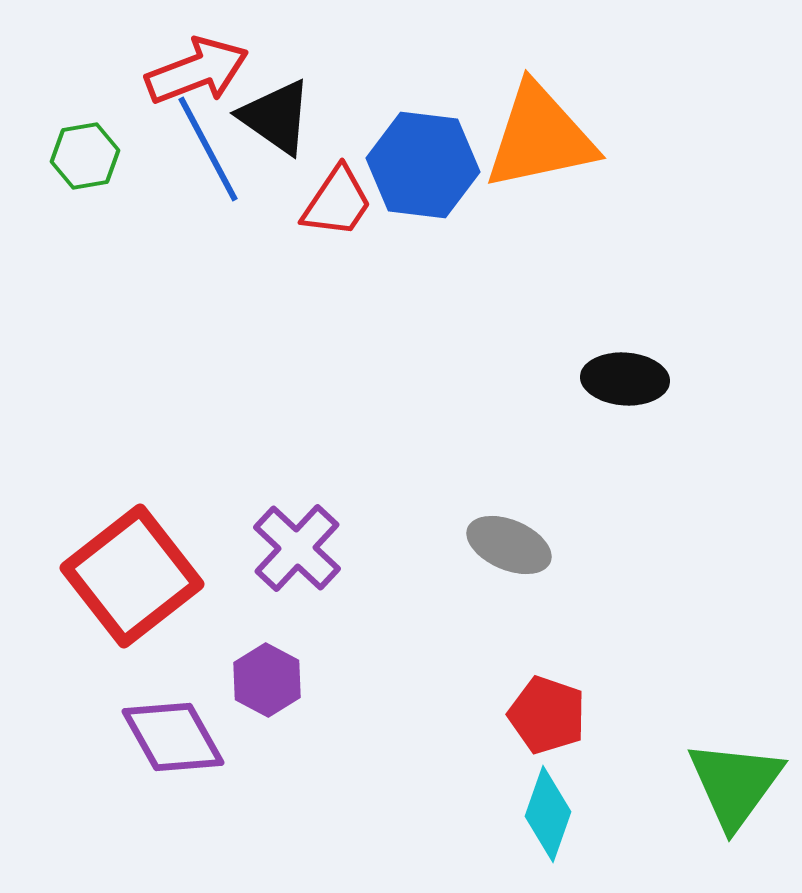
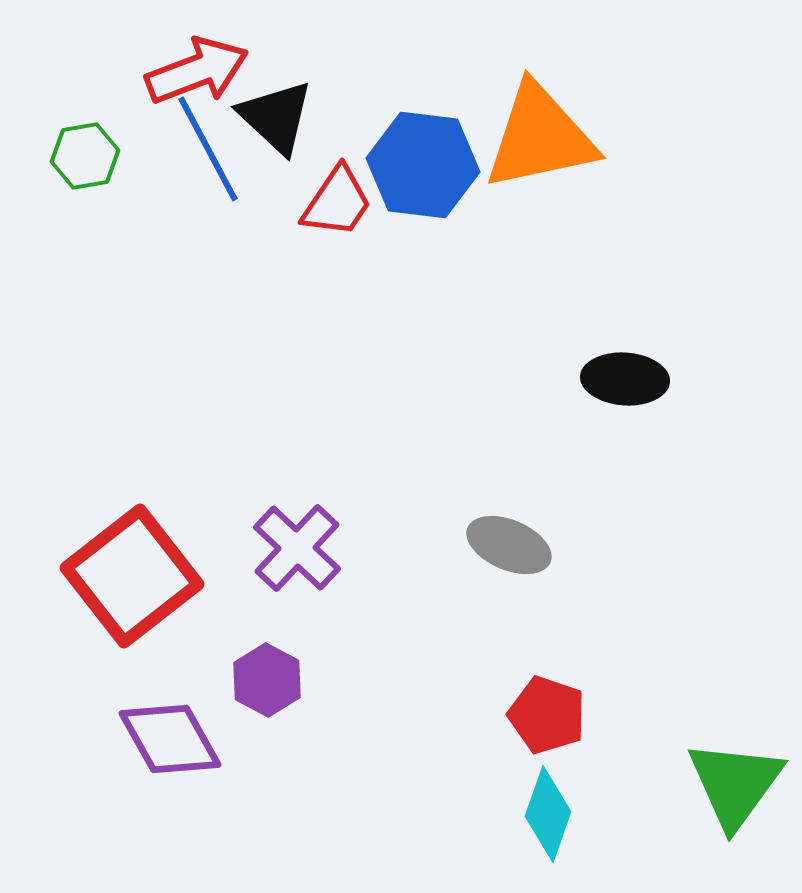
black triangle: rotated 8 degrees clockwise
purple diamond: moved 3 px left, 2 px down
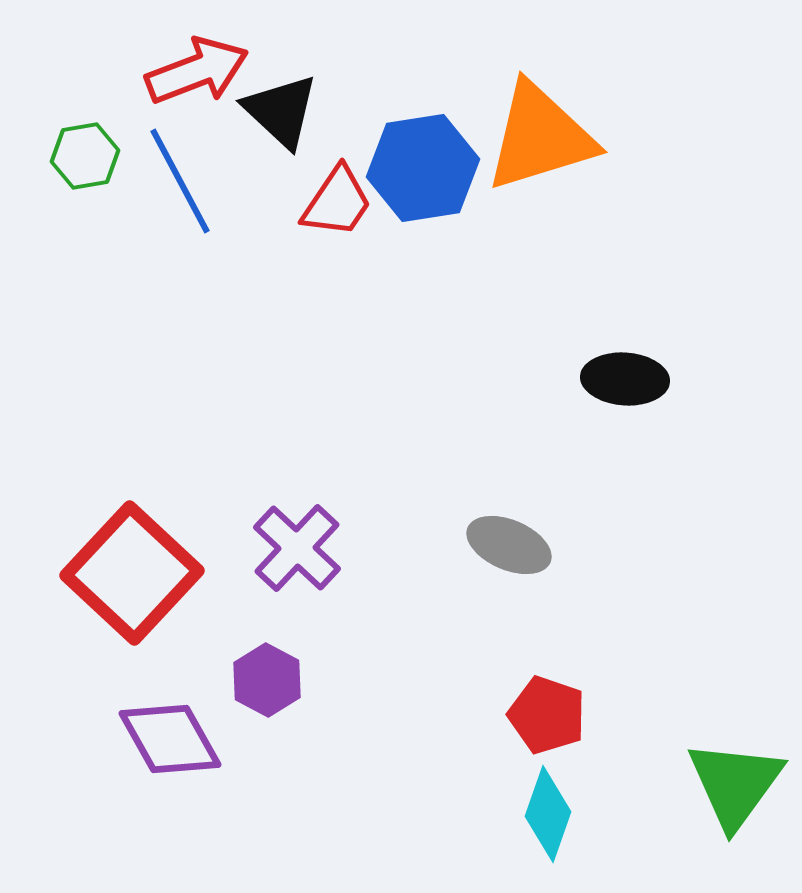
black triangle: moved 5 px right, 6 px up
orange triangle: rotated 5 degrees counterclockwise
blue line: moved 28 px left, 32 px down
blue hexagon: moved 3 px down; rotated 16 degrees counterclockwise
red square: moved 3 px up; rotated 9 degrees counterclockwise
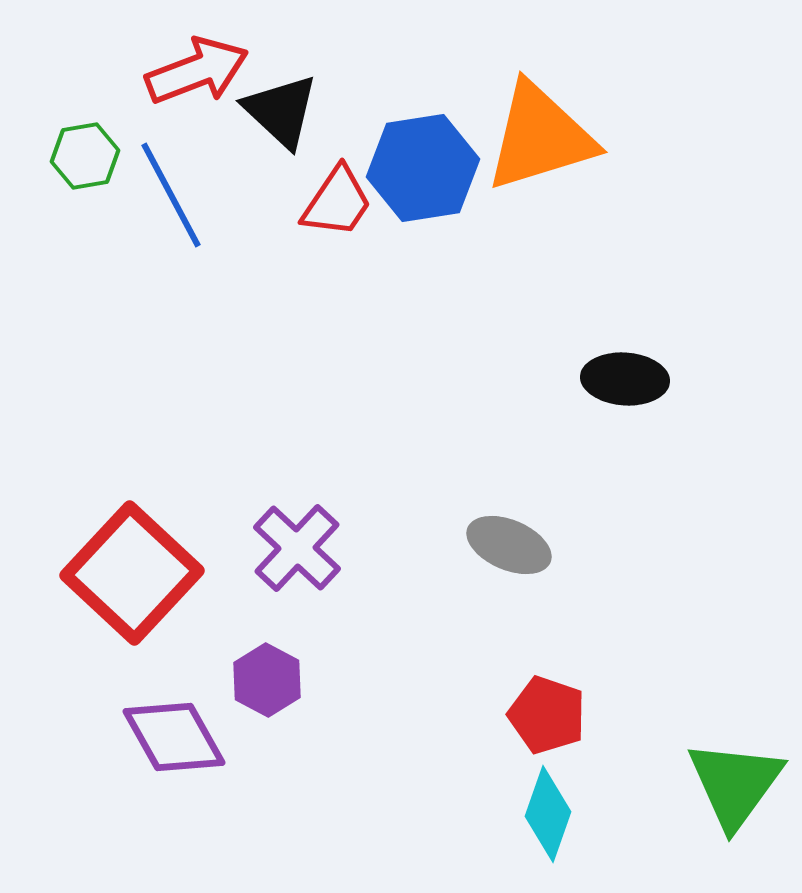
blue line: moved 9 px left, 14 px down
purple diamond: moved 4 px right, 2 px up
